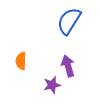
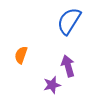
orange semicircle: moved 6 px up; rotated 18 degrees clockwise
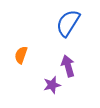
blue semicircle: moved 1 px left, 2 px down
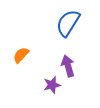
orange semicircle: rotated 24 degrees clockwise
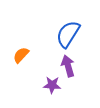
blue semicircle: moved 11 px down
purple star: rotated 18 degrees clockwise
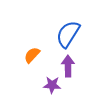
orange semicircle: moved 11 px right
purple arrow: rotated 15 degrees clockwise
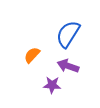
purple arrow: rotated 70 degrees counterclockwise
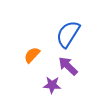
purple arrow: rotated 25 degrees clockwise
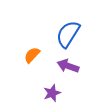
purple arrow: rotated 25 degrees counterclockwise
purple star: moved 8 px down; rotated 24 degrees counterclockwise
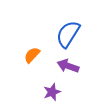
purple star: moved 1 px up
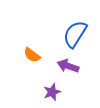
blue semicircle: moved 7 px right
orange semicircle: rotated 96 degrees counterclockwise
